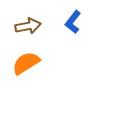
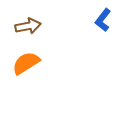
blue L-shape: moved 30 px right, 2 px up
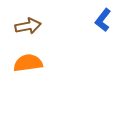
orange semicircle: moved 2 px right; rotated 24 degrees clockwise
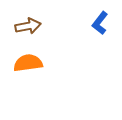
blue L-shape: moved 3 px left, 3 px down
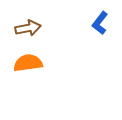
brown arrow: moved 2 px down
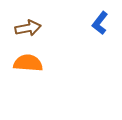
orange semicircle: rotated 12 degrees clockwise
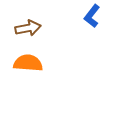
blue L-shape: moved 8 px left, 7 px up
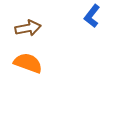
orange semicircle: rotated 16 degrees clockwise
